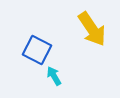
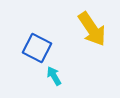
blue square: moved 2 px up
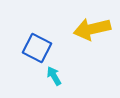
yellow arrow: rotated 111 degrees clockwise
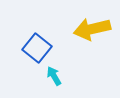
blue square: rotated 12 degrees clockwise
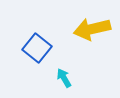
cyan arrow: moved 10 px right, 2 px down
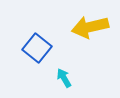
yellow arrow: moved 2 px left, 2 px up
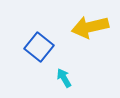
blue square: moved 2 px right, 1 px up
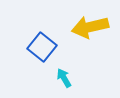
blue square: moved 3 px right
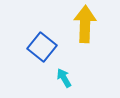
yellow arrow: moved 5 px left, 3 px up; rotated 105 degrees clockwise
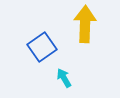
blue square: rotated 16 degrees clockwise
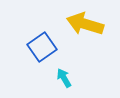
yellow arrow: rotated 75 degrees counterclockwise
